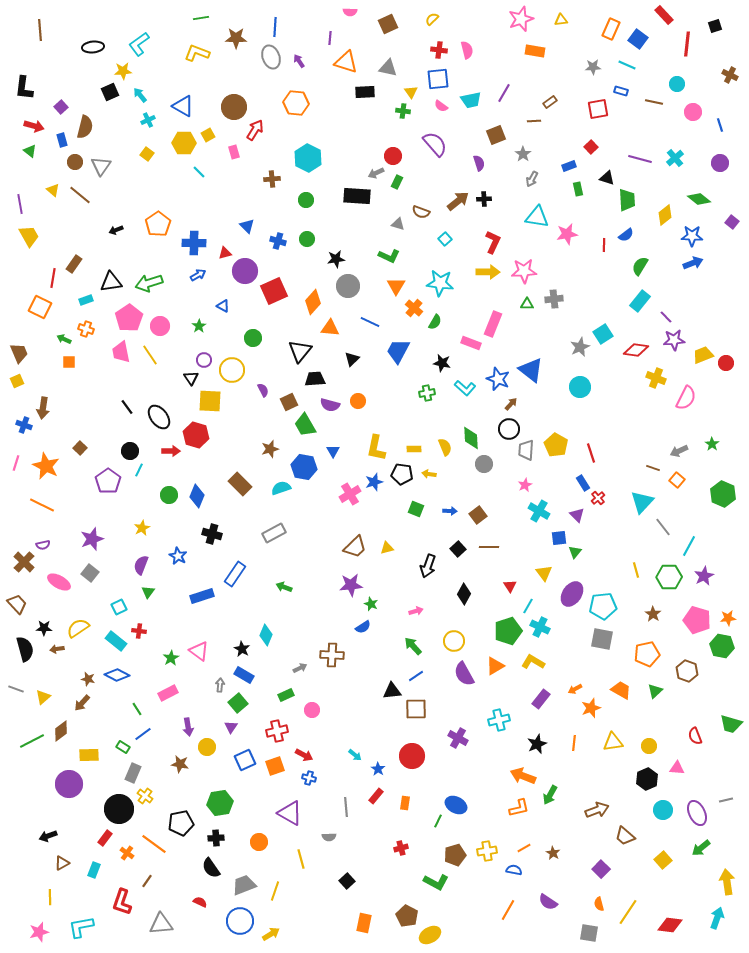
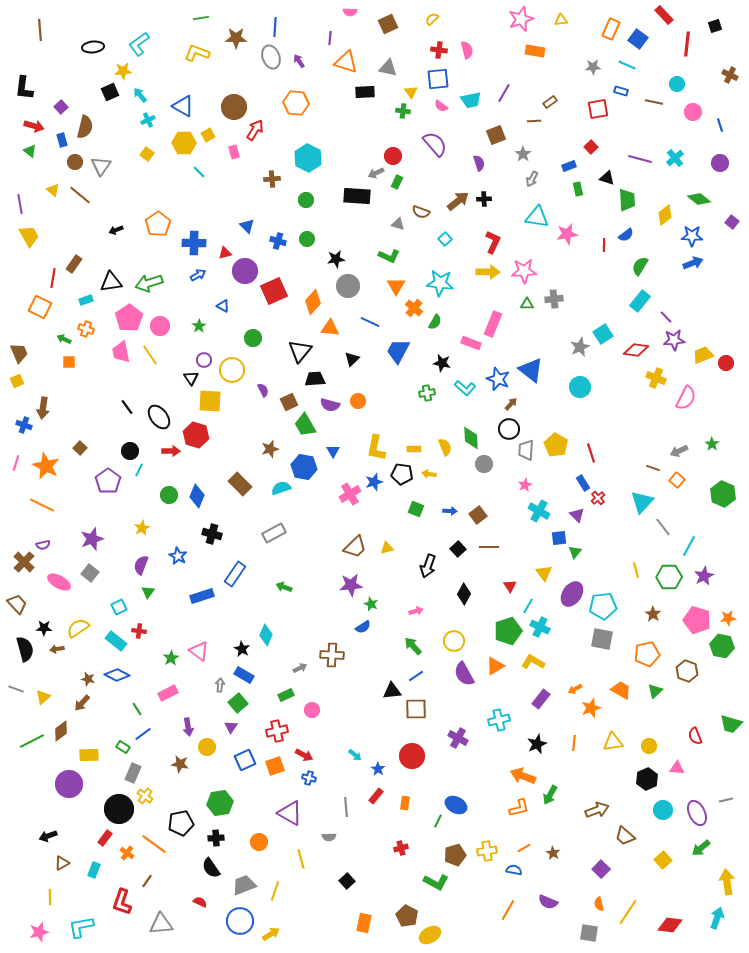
purple semicircle at (548, 902): rotated 12 degrees counterclockwise
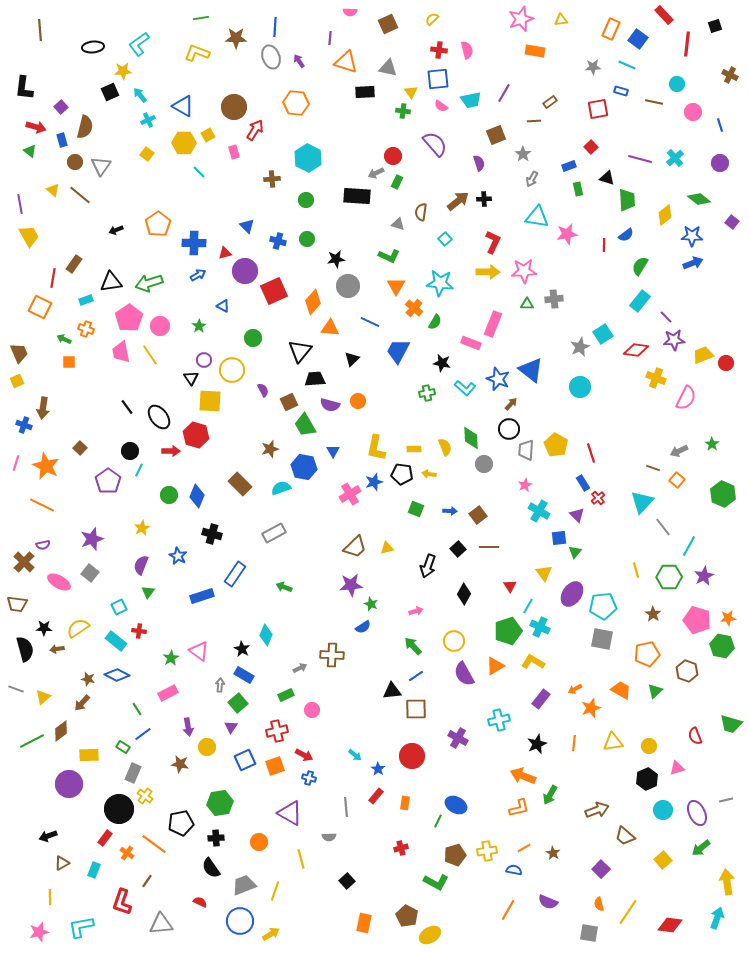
red arrow at (34, 126): moved 2 px right, 1 px down
brown semicircle at (421, 212): rotated 78 degrees clockwise
brown trapezoid at (17, 604): rotated 140 degrees clockwise
pink triangle at (677, 768): rotated 21 degrees counterclockwise
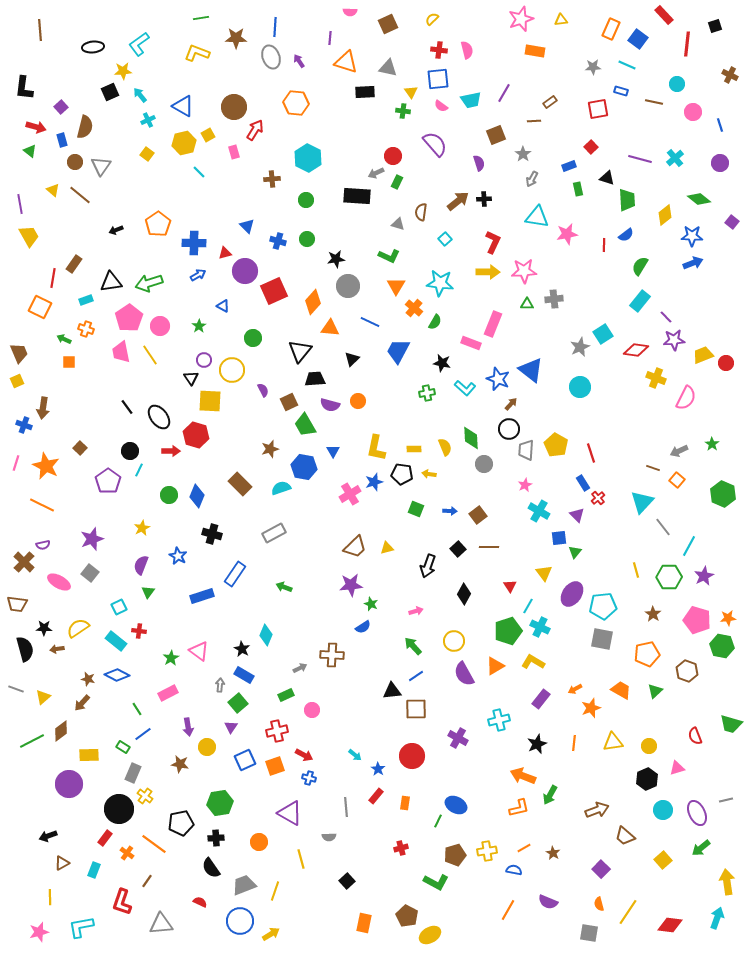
yellow hexagon at (184, 143): rotated 15 degrees counterclockwise
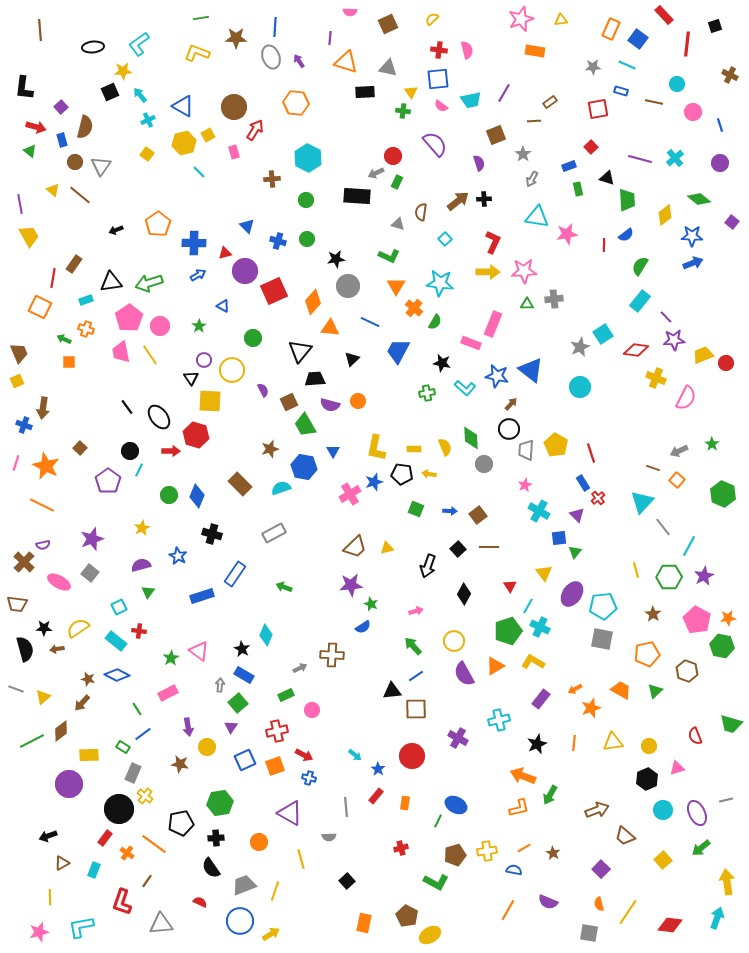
blue star at (498, 379): moved 1 px left, 3 px up; rotated 10 degrees counterclockwise
purple semicircle at (141, 565): rotated 54 degrees clockwise
pink pentagon at (697, 620): rotated 12 degrees clockwise
